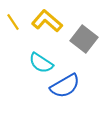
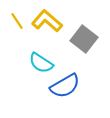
yellow line: moved 4 px right, 1 px up
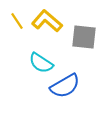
gray square: moved 2 px up; rotated 32 degrees counterclockwise
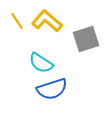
gray square: moved 2 px right, 2 px down; rotated 24 degrees counterclockwise
blue semicircle: moved 13 px left, 3 px down; rotated 12 degrees clockwise
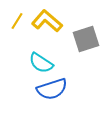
yellow line: rotated 66 degrees clockwise
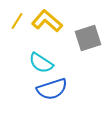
gray square: moved 2 px right, 1 px up
